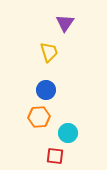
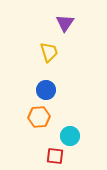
cyan circle: moved 2 px right, 3 px down
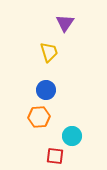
cyan circle: moved 2 px right
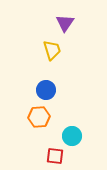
yellow trapezoid: moved 3 px right, 2 px up
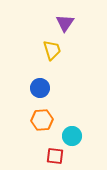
blue circle: moved 6 px left, 2 px up
orange hexagon: moved 3 px right, 3 px down
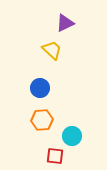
purple triangle: rotated 30 degrees clockwise
yellow trapezoid: rotated 30 degrees counterclockwise
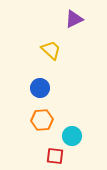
purple triangle: moved 9 px right, 4 px up
yellow trapezoid: moved 1 px left
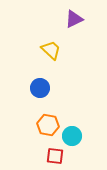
orange hexagon: moved 6 px right, 5 px down; rotated 15 degrees clockwise
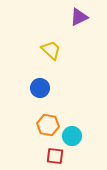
purple triangle: moved 5 px right, 2 px up
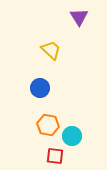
purple triangle: rotated 36 degrees counterclockwise
